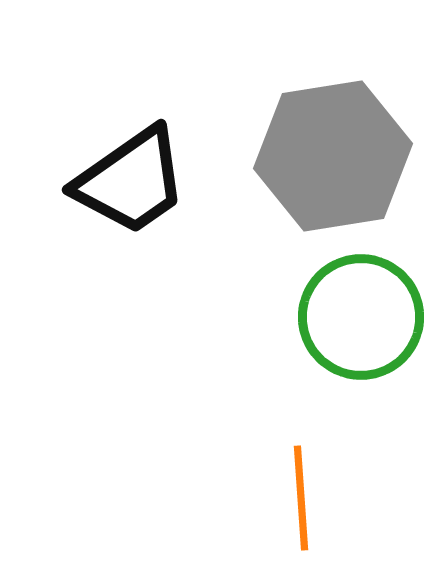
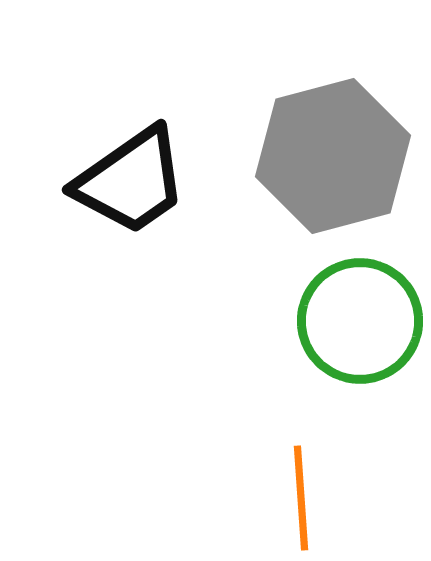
gray hexagon: rotated 6 degrees counterclockwise
green circle: moved 1 px left, 4 px down
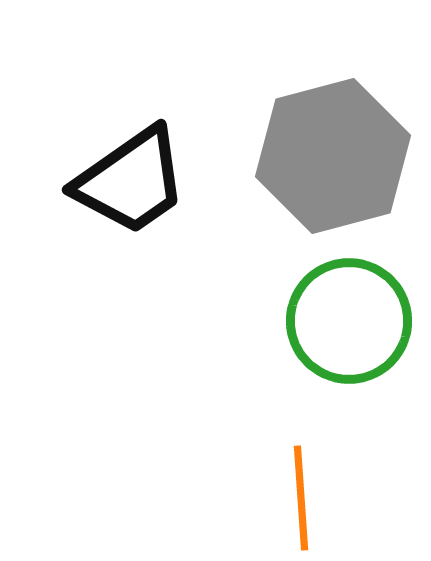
green circle: moved 11 px left
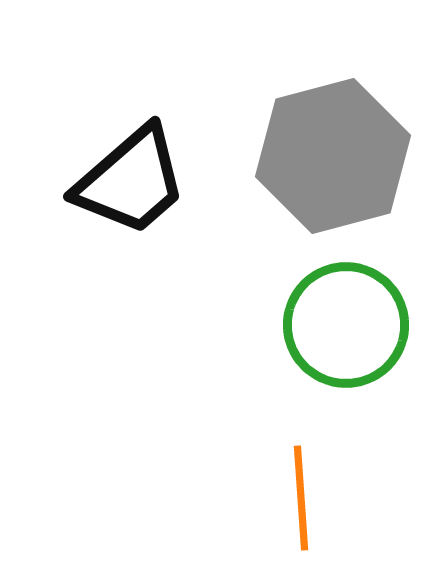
black trapezoid: rotated 6 degrees counterclockwise
green circle: moved 3 px left, 4 px down
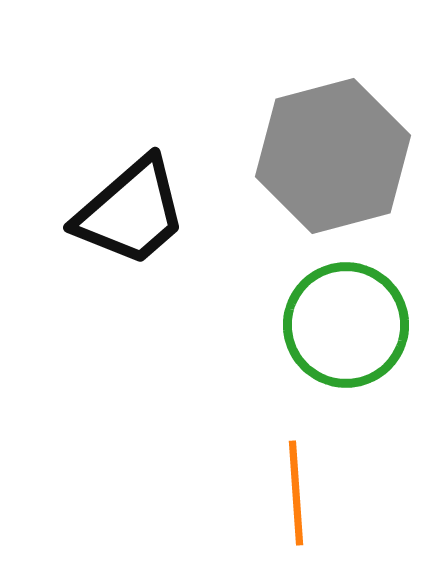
black trapezoid: moved 31 px down
orange line: moved 5 px left, 5 px up
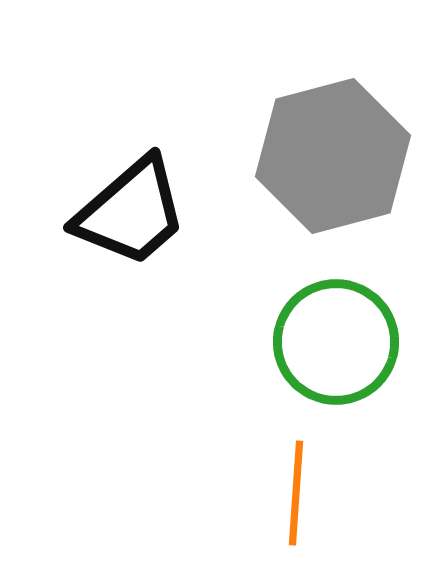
green circle: moved 10 px left, 17 px down
orange line: rotated 8 degrees clockwise
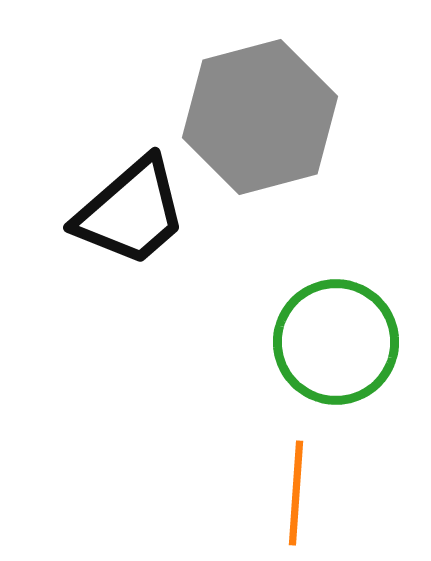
gray hexagon: moved 73 px left, 39 px up
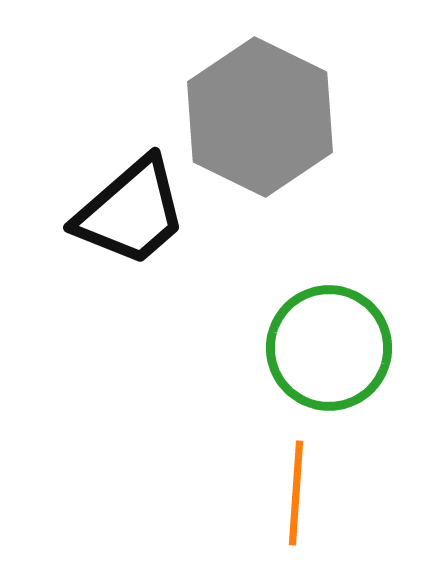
gray hexagon: rotated 19 degrees counterclockwise
green circle: moved 7 px left, 6 px down
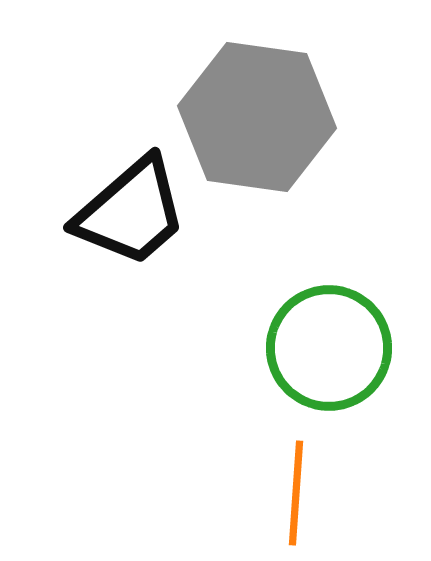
gray hexagon: moved 3 px left; rotated 18 degrees counterclockwise
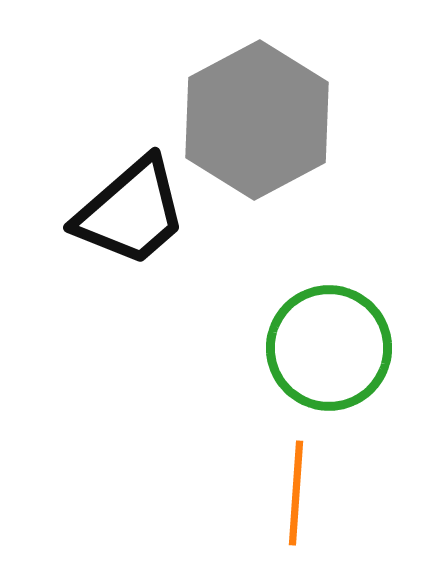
gray hexagon: moved 3 px down; rotated 24 degrees clockwise
